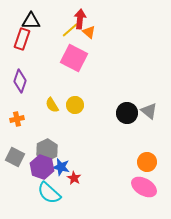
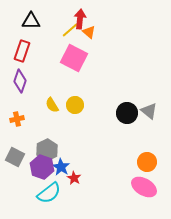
red rectangle: moved 12 px down
blue star: rotated 18 degrees clockwise
cyan semicircle: rotated 80 degrees counterclockwise
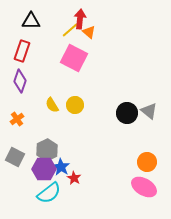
orange cross: rotated 24 degrees counterclockwise
purple hexagon: moved 2 px right, 2 px down; rotated 20 degrees counterclockwise
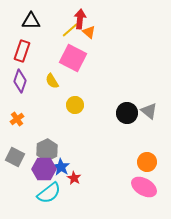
pink square: moved 1 px left
yellow semicircle: moved 24 px up
